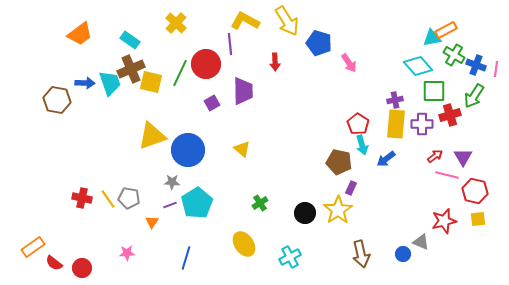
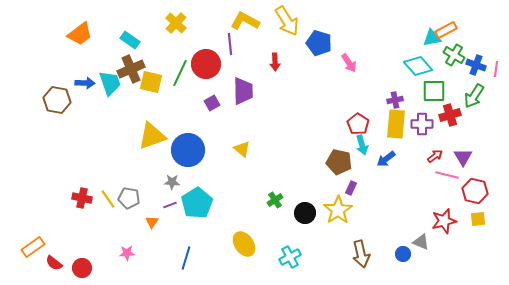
green cross at (260, 203): moved 15 px right, 3 px up
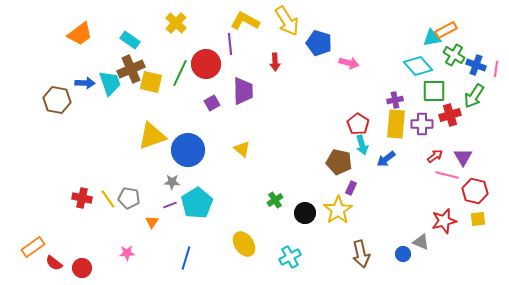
pink arrow at (349, 63): rotated 42 degrees counterclockwise
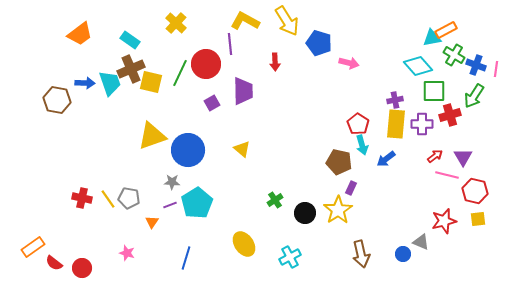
pink star at (127, 253): rotated 21 degrees clockwise
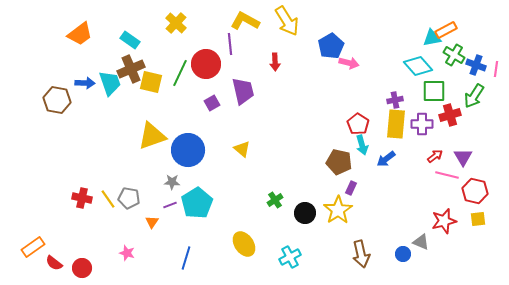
blue pentagon at (319, 43): moved 12 px right, 3 px down; rotated 25 degrees clockwise
purple trapezoid at (243, 91): rotated 12 degrees counterclockwise
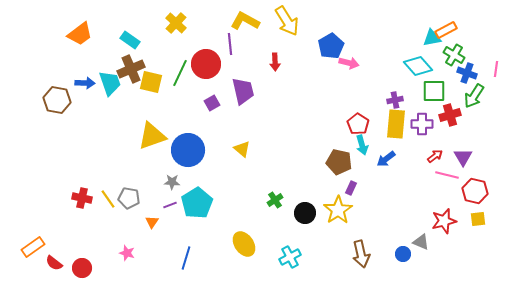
blue cross at (476, 65): moved 9 px left, 8 px down
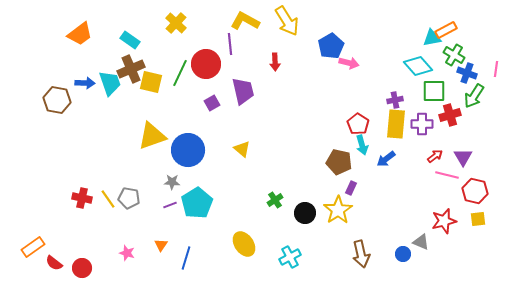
orange triangle at (152, 222): moved 9 px right, 23 px down
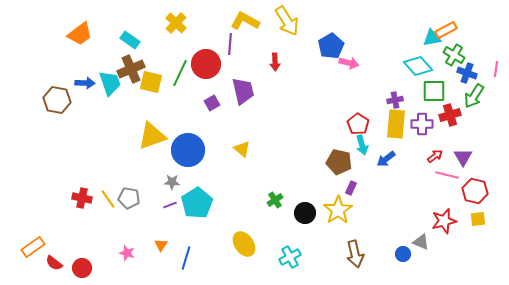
purple line at (230, 44): rotated 10 degrees clockwise
brown arrow at (361, 254): moved 6 px left
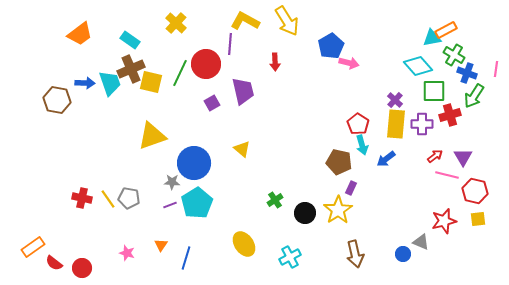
purple cross at (395, 100): rotated 35 degrees counterclockwise
blue circle at (188, 150): moved 6 px right, 13 px down
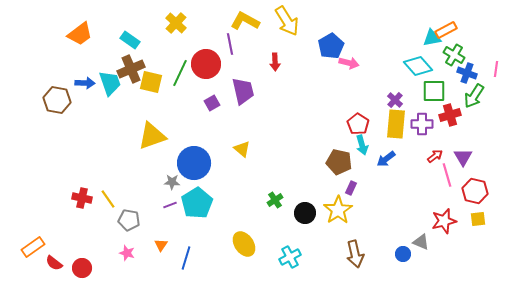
purple line at (230, 44): rotated 15 degrees counterclockwise
pink line at (447, 175): rotated 60 degrees clockwise
gray pentagon at (129, 198): moved 22 px down
